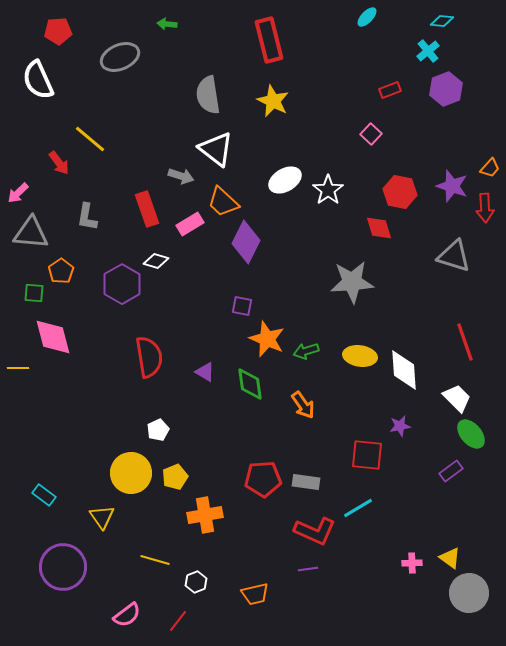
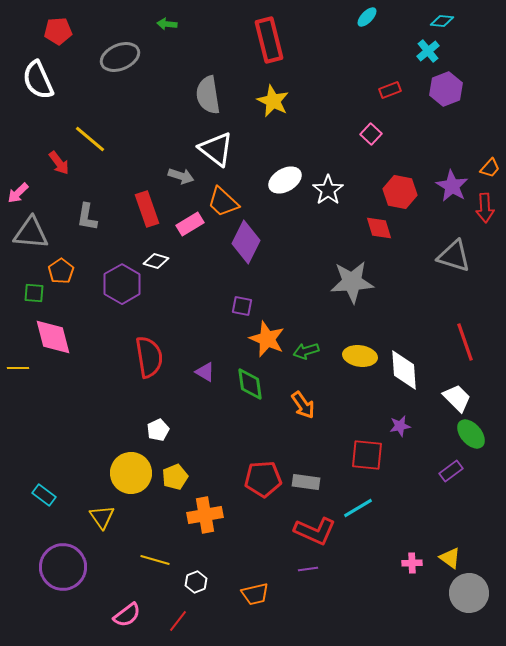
purple star at (452, 186): rotated 12 degrees clockwise
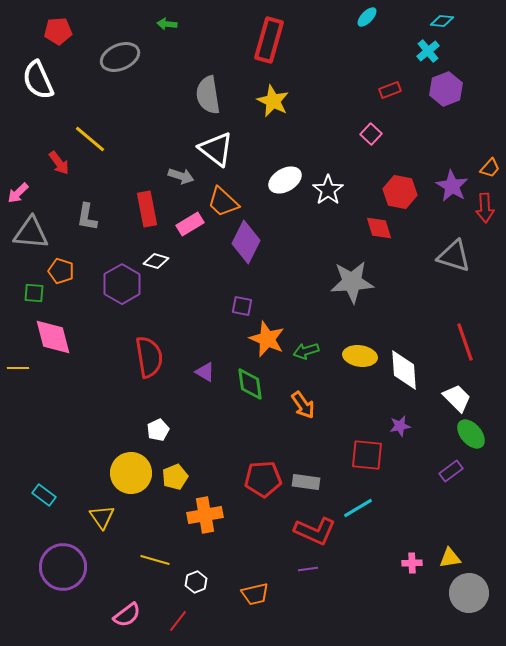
red rectangle at (269, 40): rotated 30 degrees clockwise
red rectangle at (147, 209): rotated 8 degrees clockwise
orange pentagon at (61, 271): rotated 20 degrees counterclockwise
yellow triangle at (450, 558): rotated 45 degrees counterclockwise
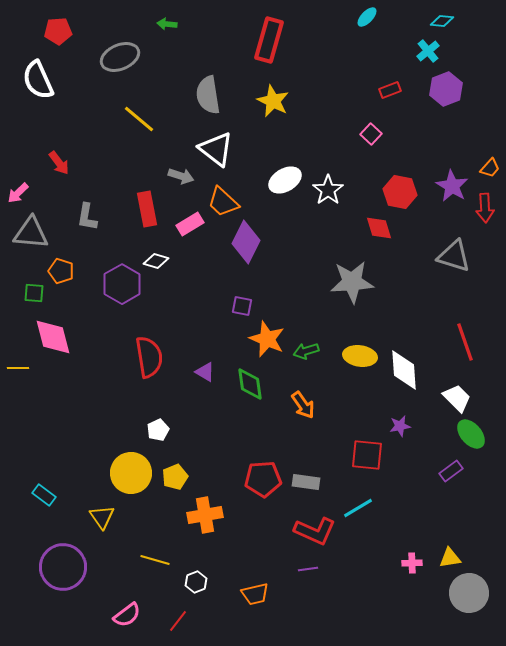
yellow line at (90, 139): moved 49 px right, 20 px up
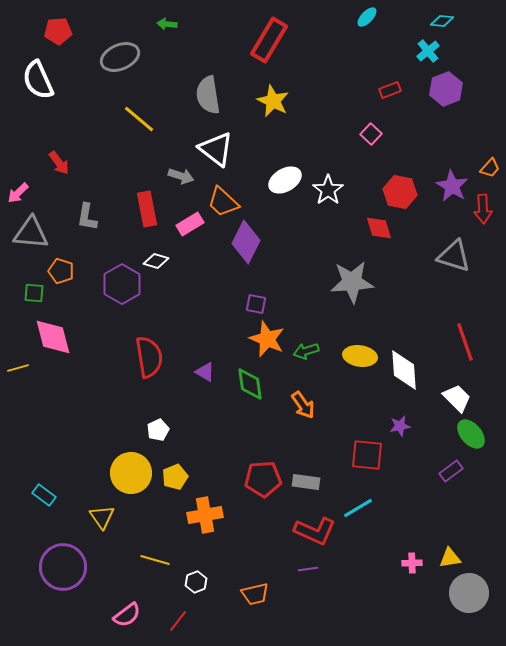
red rectangle at (269, 40): rotated 15 degrees clockwise
red arrow at (485, 208): moved 2 px left, 1 px down
purple square at (242, 306): moved 14 px right, 2 px up
yellow line at (18, 368): rotated 15 degrees counterclockwise
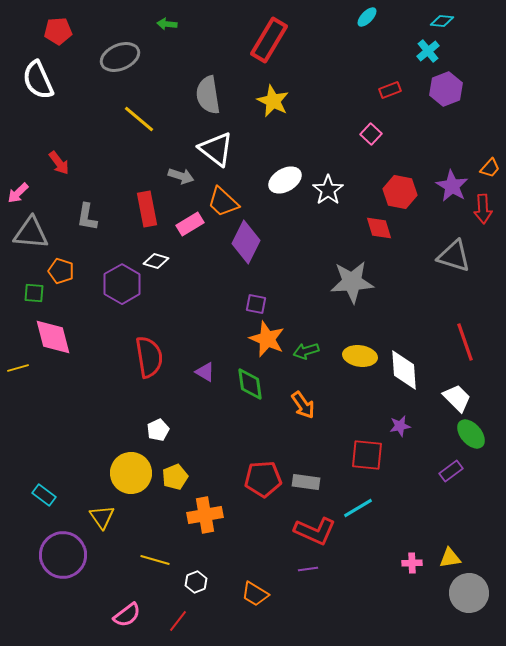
purple circle at (63, 567): moved 12 px up
orange trapezoid at (255, 594): rotated 44 degrees clockwise
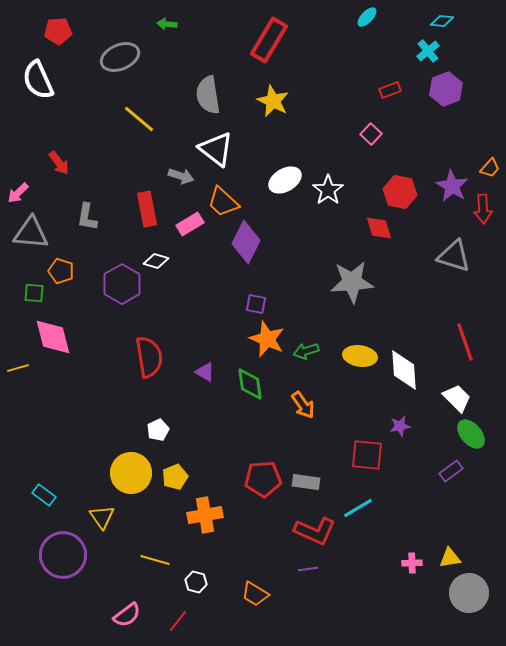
white hexagon at (196, 582): rotated 25 degrees counterclockwise
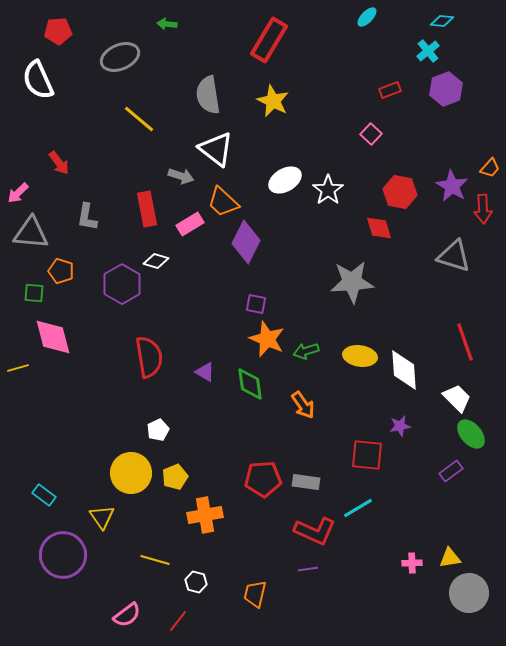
orange trapezoid at (255, 594): rotated 72 degrees clockwise
